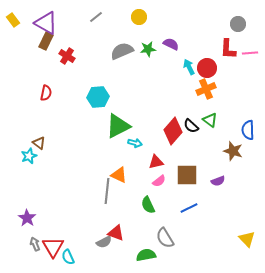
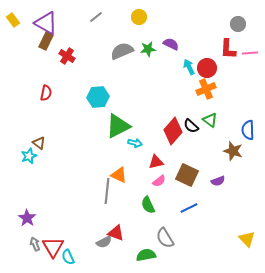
brown square at (187, 175): rotated 25 degrees clockwise
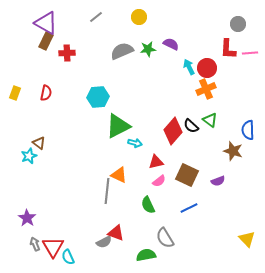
yellow rectangle at (13, 20): moved 2 px right, 73 px down; rotated 56 degrees clockwise
red cross at (67, 56): moved 3 px up; rotated 35 degrees counterclockwise
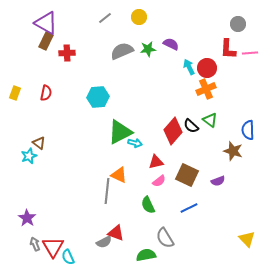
gray line at (96, 17): moved 9 px right, 1 px down
green triangle at (118, 126): moved 2 px right, 6 px down
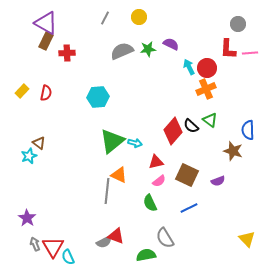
gray line at (105, 18): rotated 24 degrees counterclockwise
yellow rectangle at (15, 93): moved 7 px right, 2 px up; rotated 24 degrees clockwise
green triangle at (120, 132): moved 8 px left, 9 px down; rotated 12 degrees counterclockwise
green semicircle at (148, 205): moved 2 px right, 2 px up
red triangle at (116, 233): moved 3 px down
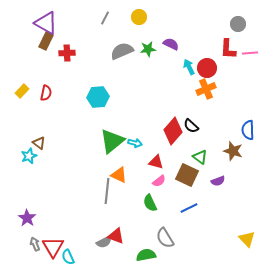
green triangle at (210, 120): moved 10 px left, 37 px down
red triangle at (156, 162): rotated 28 degrees clockwise
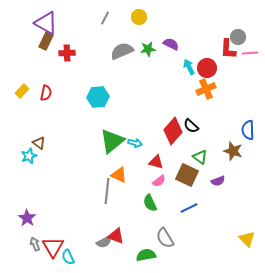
gray circle at (238, 24): moved 13 px down
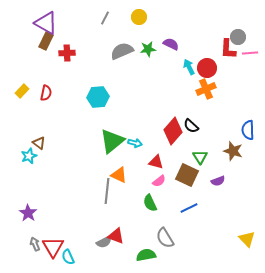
green triangle at (200, 157): rotated 21 degrees clockwise
purple star at (27, 218): moved 1 px right, 5 px up
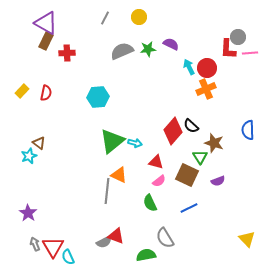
brown star at (233, 151): moved 19 px left, 8 px up
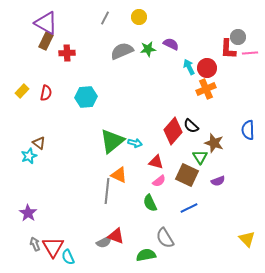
cyan hexagon at (98, 97): moved 12 px left
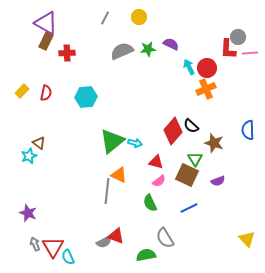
green triangle at (200, 157): moved 5 px left, 2 px down
purple star at (28, 213): rotated 12 degrees counterclockwise
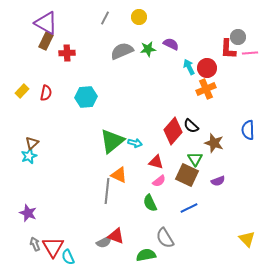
brown triangle at (39, 143): moved 7 px left; rotated 40 degrees clockwise
